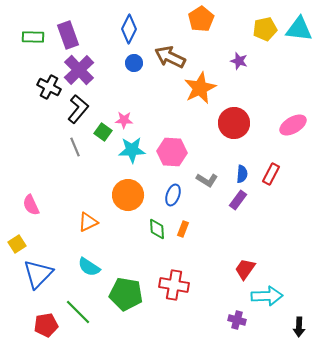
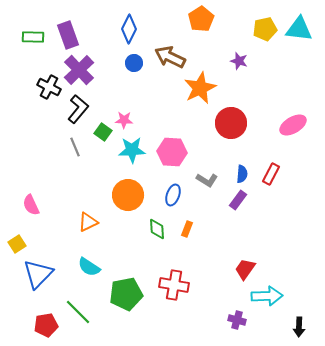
red circle at (234, 123): moved 3 px left
orange rectangle at (183, 229): moved 4 px right
green pentagon at (126, 294): rotated 20 degrees counterclockwise
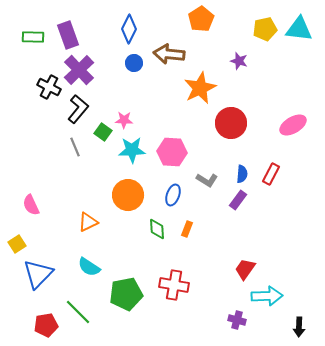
brown arrow at (170, 57): moved 1 px left, 3 px up; rotated 20 degrees counterclockwise
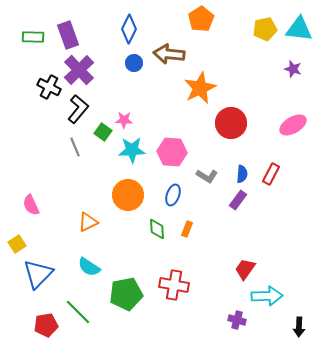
purple star at (239, 61): moved 54 px right, 8 px down
gray L-shape at (207, 180): moved 4 px up
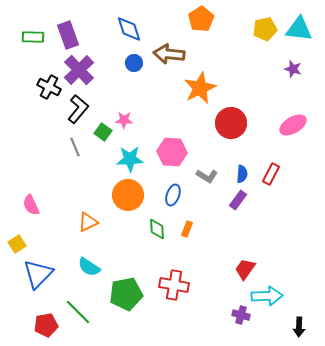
blue diamond at (129, 29): rotated 44 degrees counterclockwise
cyan star at (132, 150): moved 2 px left, 9 px down
purple cross at (237, 320): moved 4 px right, 5 px up
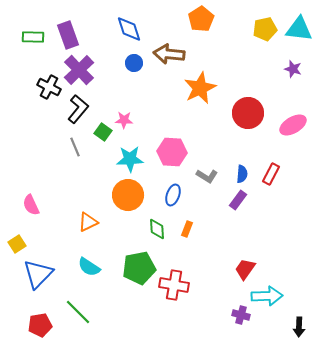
red circle at (231, 123): moved 17 px right, 10 px up
green pentagon at (126, 294): moved 13 px right, 26 px up
red pentagon at (46, 325): moved 6 px left
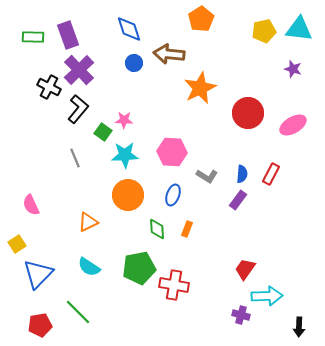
yellow pentagon at (265, 29): moved 1 px left, 2 px down
gray line at (75, 147): moved 11 px down
cyan star at (130, 159): moved 5 px left, 4 px up
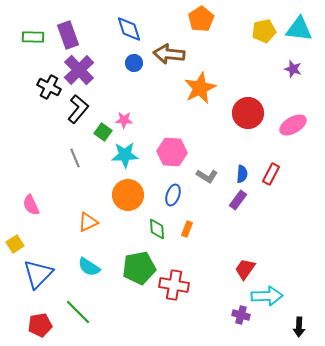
yellow square at (17, 244): moved 2 px left
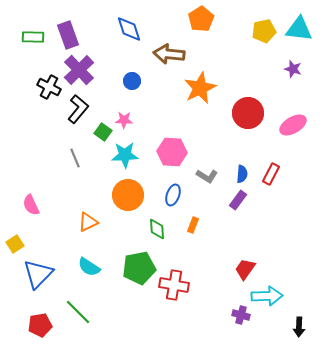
blue circle at (134, 63): moved 2 px left, 18 px down
orange rectangle at (187, 229): moved 6 px right, 4 px up
